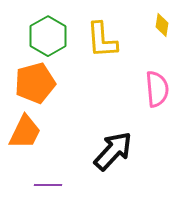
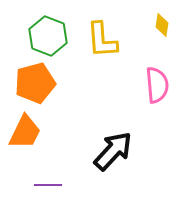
green hexagon: rotated 9 degrees counterclockwise
pink semicircle: moved 4 px up
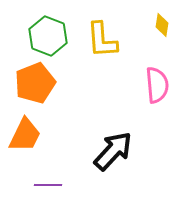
orange pentagon: rotated 6 degrees counterclockwise
orange trapezoid: moved 3 px down
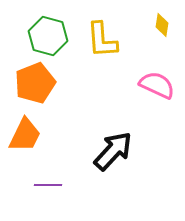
green hexagon: rotated 6 degrees counterclockwise
pink semicircle: rotated 60 degrees counterclockwise
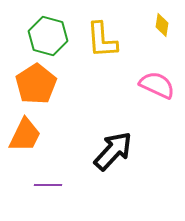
orange pentagon: moved 1 px right, 1 px down; rotated 12 degrees counterclockwise
